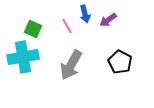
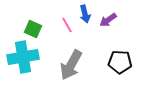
pink line: moved 1 px up
black pentagon: rotated 25 degrees counterclockwise
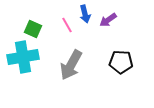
black pentagon: moved 1 px right
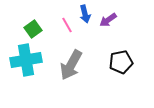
green square: rotated 30 degrees clockwise
cyan cross: moved 3 px right, 3 px down
black pentagon: rotated 15 degrees counterclockwise
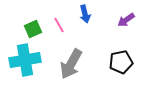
purple arrow: moved 18 px right
pink line: moved 8 px left
green square: rotated 12 degrees clockwise
cyan cross: moved 1 px left
gray arrow: moved 1 px up
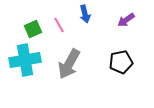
gray arrow: moved 2 px left
